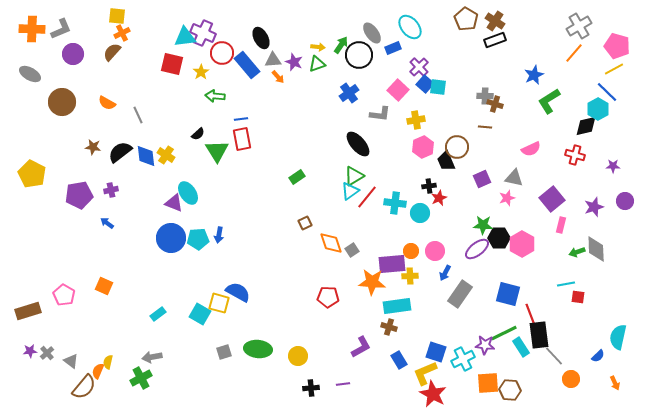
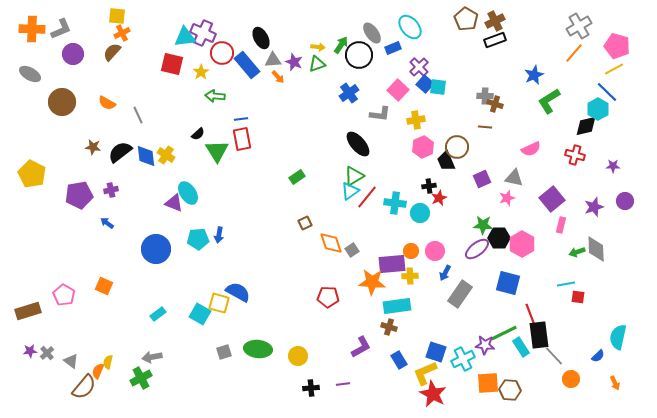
brown cross at (495, 21): rotated 30 degrees clockwise
blue circle at (171, 238): moved 15 px left, 11 px down
blue square at (508, 294): moved 11 px up
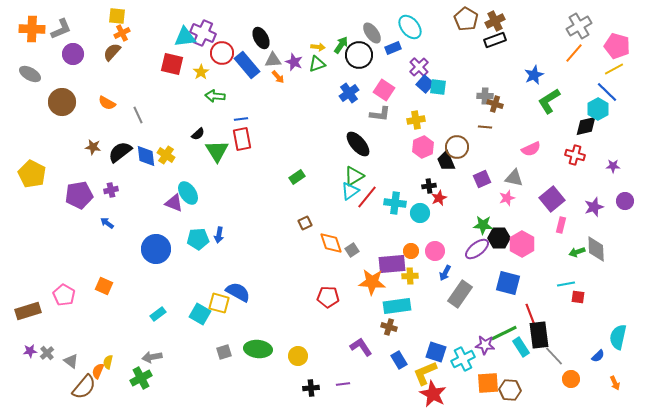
pink square at (398, 90): moved 14 px left; rotated 10 degrees counterclockwise
purple L-shape at (361, 347): rotated 95 degrees counterclockwise
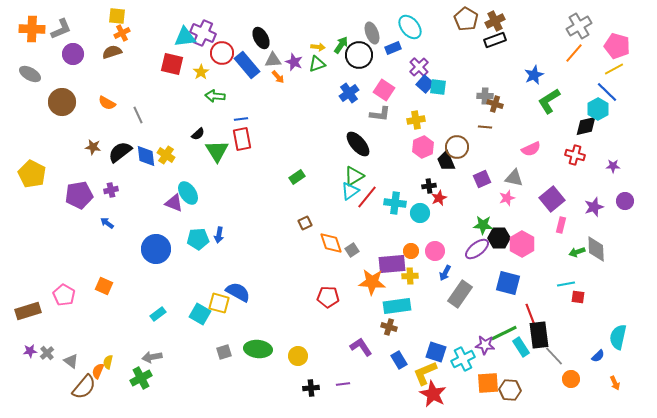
gray ellipse at (372, 33): rotated 15 degrees clockwise
brown semicircle at (112, 52): rotated 30 degrees clockwise
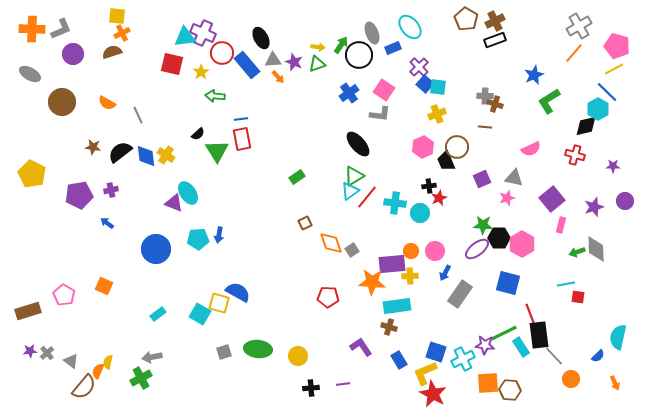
yellow cross at (416, 120): moved 21 px right, 6 px up; rotated 12 degrees counterclockwise
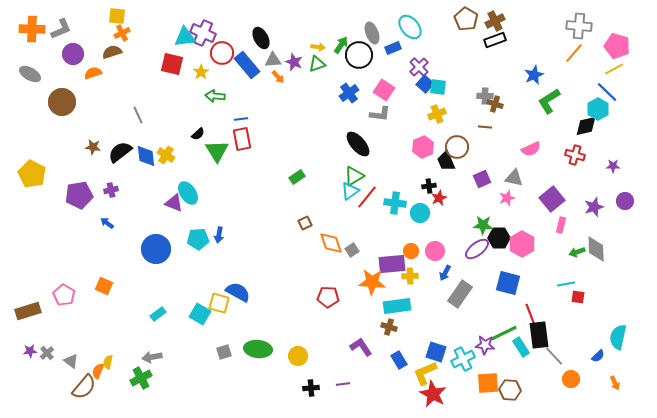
gray cross at (579, 26): rotated 35 degrees clockwise
orange semicircle at (107, 103): moved 14 px left, 30 px up; rotated 132 degrees clockwise
